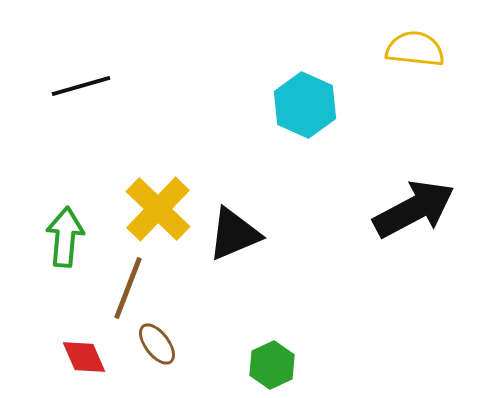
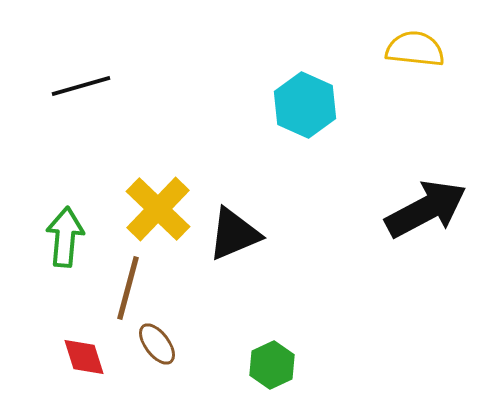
black arrow: moved 12 px right
brown line: rotated 6 degrees counterclockwise
red diamond: rotated 6 degrees clockwise
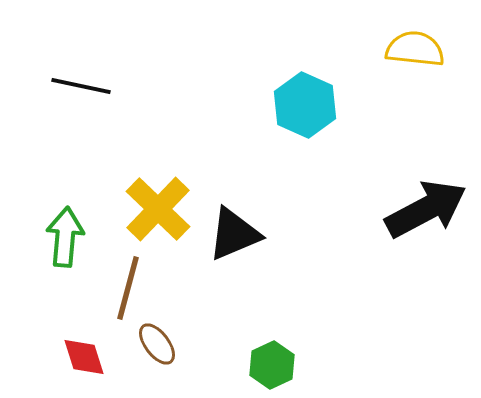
black line: rotated 28 degrees clockwise
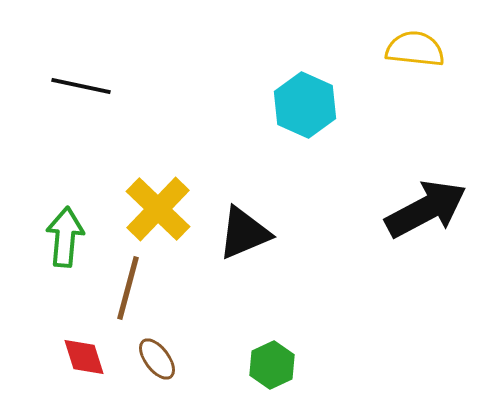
black triangle: moved 10 px right, 1 px up
brown ellipse: moved 15 px down
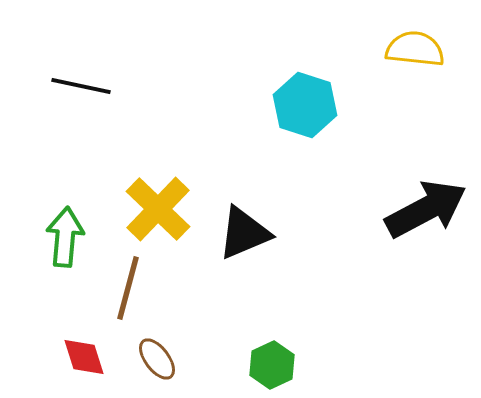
cyan hexagon: rotated 6 degrees counterclockwise
